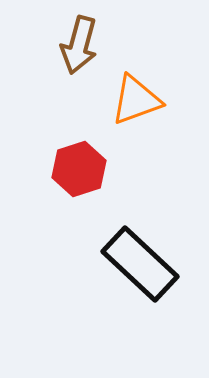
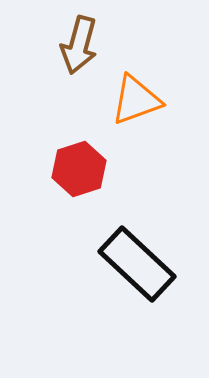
black rectangle: moved 3 px left
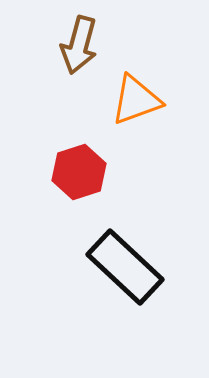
red hexagon: moved 3 px down
black rectangle: moved 12 px left, 3 px down
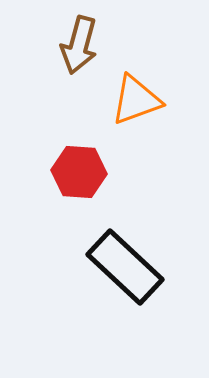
red hexagon: rotated 22 degrees clockwise
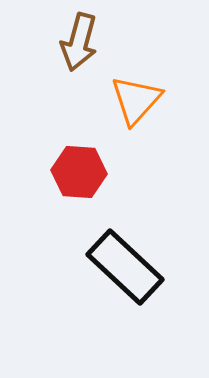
brown arrow: moved 3 px up
orange triangle: rotated 28 degrees counterclockwise
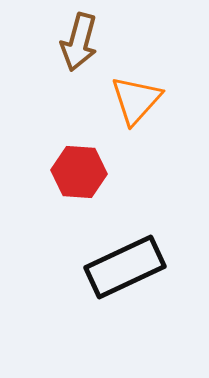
black rectangle: rotated 68 degrees counterclockwise
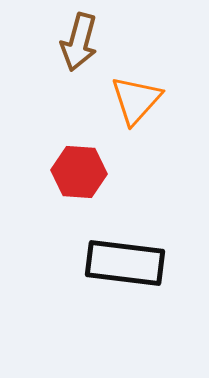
black rectangle: moved 4 px up; rotated 32 degrees clockwise
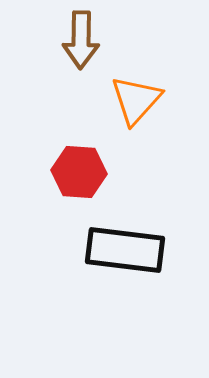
brown arrow: moved 2 px right, 2 px up; rotated 14 degrees counterclockwise
black rectangle: moved 13 px up
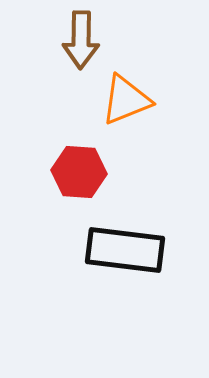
orange triangle: moved 10 px left; rotated 26 degrees clockwise
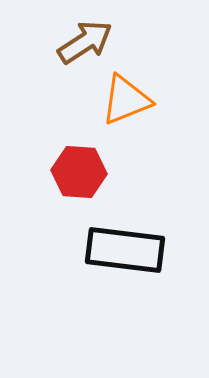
brown arrow: moved 4 px right, 2 px down; rotated 124 degrees counterclockwise
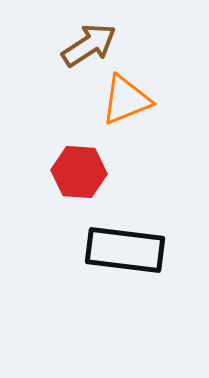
brown arrow: moved 4 px right, 3 px down
